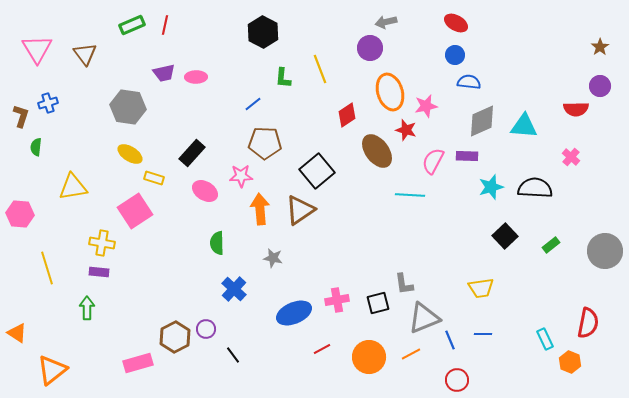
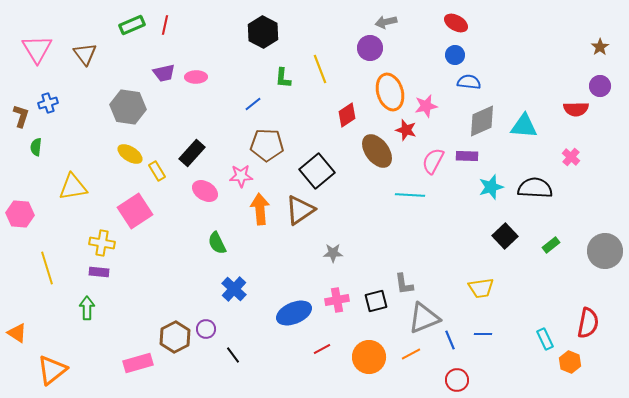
brown pentagon at (265, 143): moved 2 px right, 2 px down
yellow rectangle at (154, 178): moved 3 px right, 7 px up; rotated 42 degrees clockwise
green semicircle at (217, 243): rotated 25 degrees counterclockwise
gray star at (273, 258): moved 60 px right, 5 px up; rotated 12 degrees counterclockwise
black square at (378, 303): moved 2 px left, 2 px up
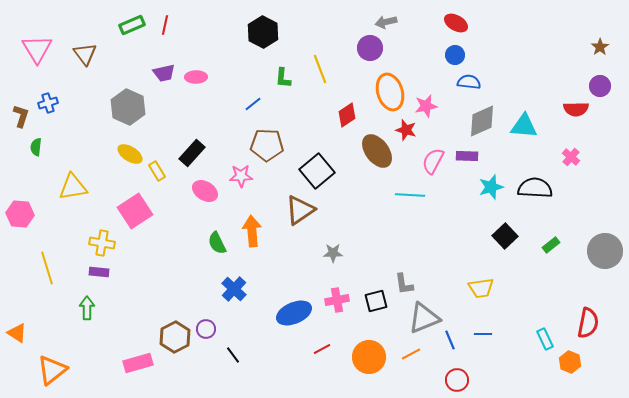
gray hexagon at (128, 107): rotated 16 degrees clockwise
orange arrow at (260, 209): moved 8 px left, 22 px down
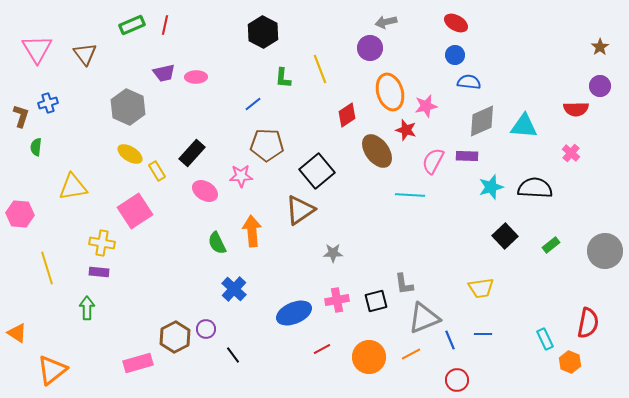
pink cross at (571, 157): moved 4 px up
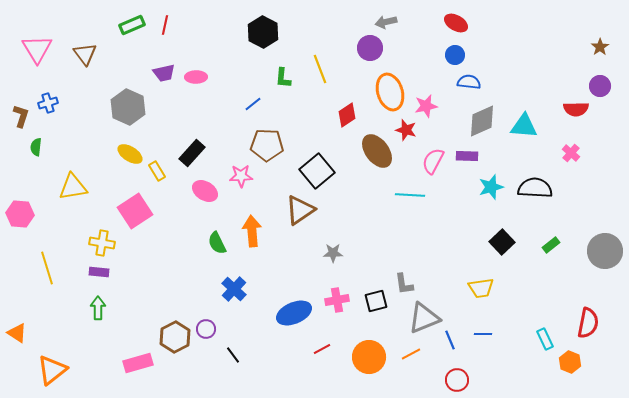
black square at (505, 236): moved 3 px left, 6 px down
green arrow at (87, 308): moved 11 px right
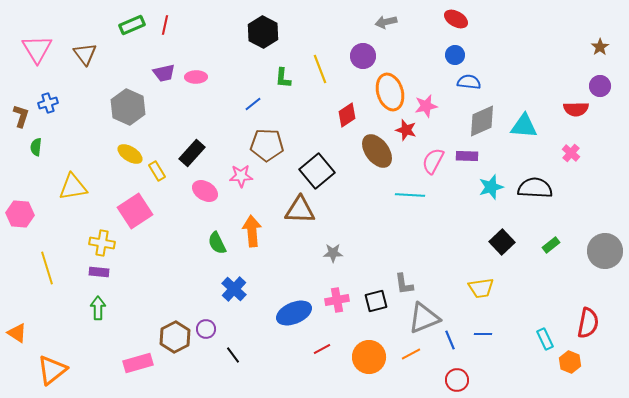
red ellipse at (456, 23): moved 4 px up
purple circle at (370, 48): moved 7 px left, 8 px down
brown triangle at (300, 210): rotated 36 degrees clockwise
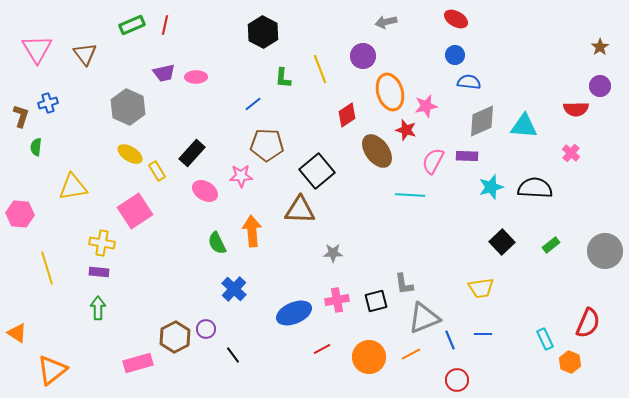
red semicircle at (588, 323): rotated 12 degrees clockwise
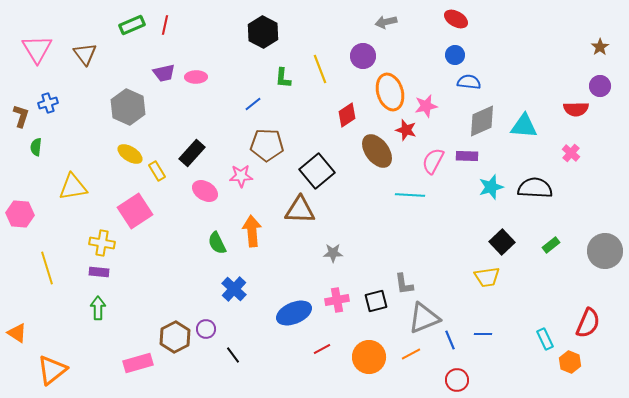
yellow trapezoid at (481, 288): moved 6 px right, 11 px up
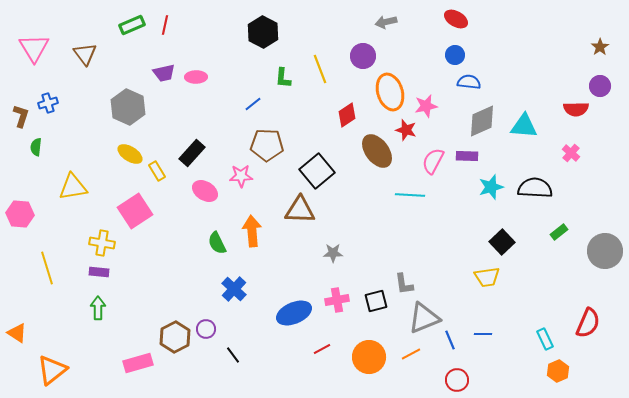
pink triangle at (37, 49): moved 3 px left, 1 px up
green rectangle at (551, 245): moved 8 px right, 13 px up
orange hexagon at (570, 362): moved 12 px left, 9 px down; rotated 15 degrees clockwise
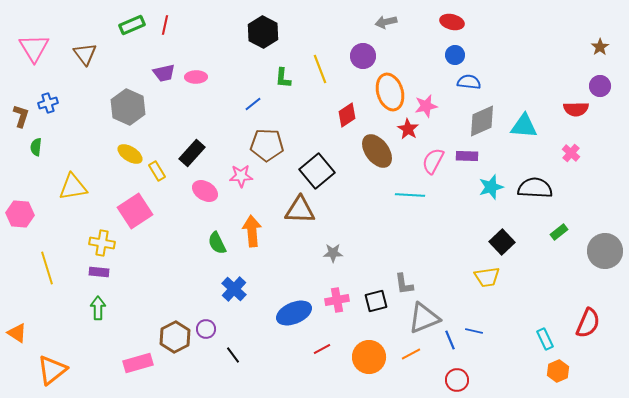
red ellipse at (456, 19): moved 4 px left, 3 px down; rotated 15 degrees counterclockwise
red star at (406, 130): moved 2 px right, 1 px up; rotated 15 degrees clockwise
blue line at (483, 334): moved 9 px left, 3 px up; rotated 12 degrees clockwise
